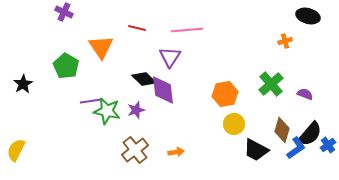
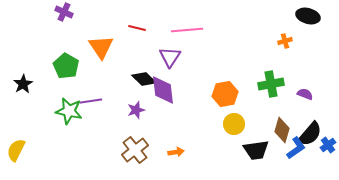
green cross: rotated 30 degrees clockwise
green star: moved 38 px left
black trapezoid: rotated 36 degrees counterclockwise
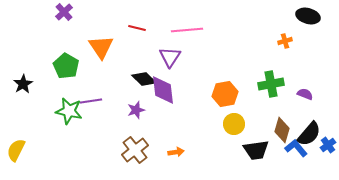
purple cross: rotated 24 degrees clockwise
black semicircle: moved 1 px left
blue L-shape: rotated 95 degrees counterclockwise
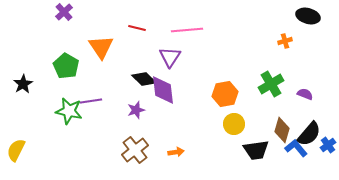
green cross: rotated 20 degrees counterclockwise
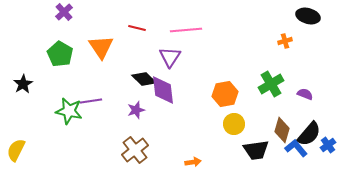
pink line: moved 1 px left
green pentagon: moved 6 px left, 12 px up
orange arrow: moved 17 px right, 10 px down
